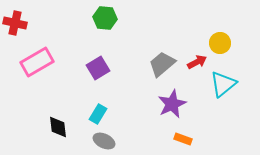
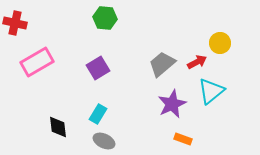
cyan triangle: moved 12 px left, 7 px down
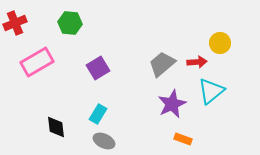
green hexagon: moved 35 px left, 5 px down
red cross: rotated 35 degrees counterclockwise
red arrow: rotated 24 degrees clockwise
black diamond: moved 2 px left
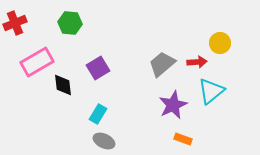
purple star: moved 1 px right, 1 px down
black diamond: moved 7 px right, 42 px up
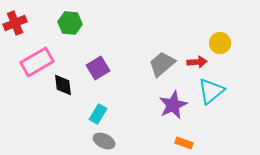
orange rectangle: moved 1 px right, 4 px down
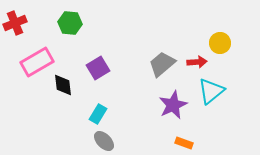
gray ellipse: rotated 20 degrees clockwise
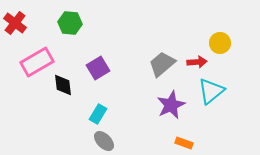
red cross: rotated 30 degrees counterclockwise
purple star: moved 2 px left
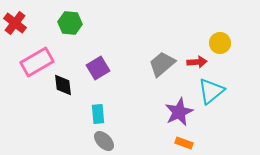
purple star: moved 8 px right, 7 px down
cyan rectangle: rotated 36 degrees counterclockwise
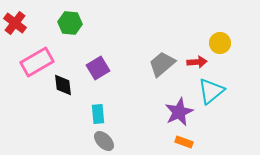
orange rectangle: moved 1 px up
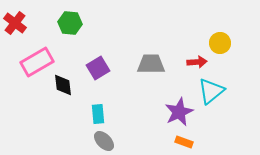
gray trapezoid: moved 11 px left; rotated 40 degrees clockwise
